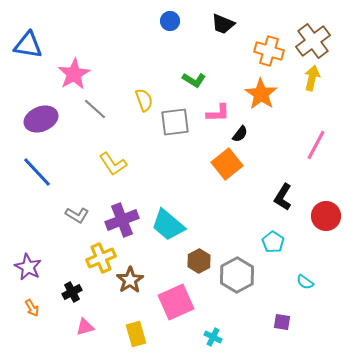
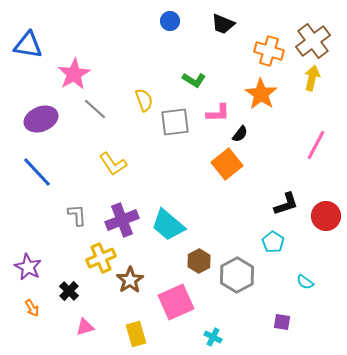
black L-shape: moved 3 px right, 7 px down; rotated 140 degrees counterclockwise
gray L-shape: rotated 125 degrees counterclockwise
black cross: moved 3 px left, 1 px up; rotated 18 degrees counterclockwise
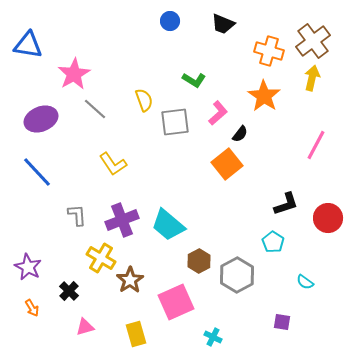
orange star: moved 3 px right, 2 px down
pink L-shape: rotated 40 degrees counterclockwise
red circle: moved 2 px right, 2 px down
yellow cross: rotated 36 degrees counterclockwise
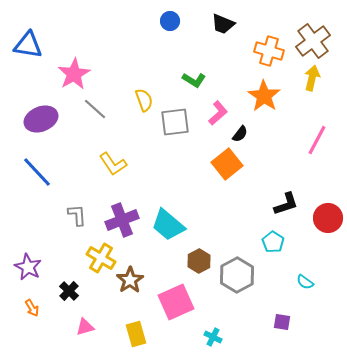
pink line: moved 1 px right, 5 px up
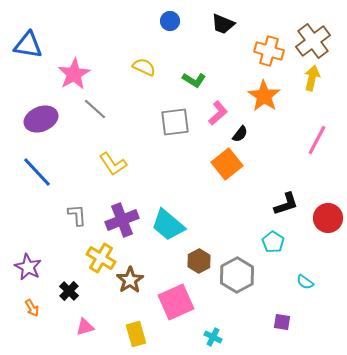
yellow semicircle: moved 33 px up; rotated 45 degrees counterclockwise
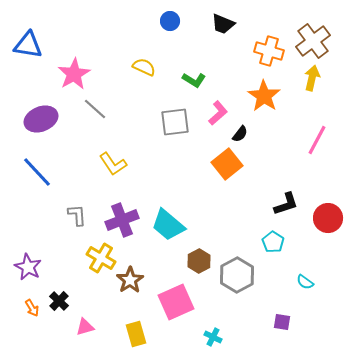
black cross: moved 10 px left, 10 px down
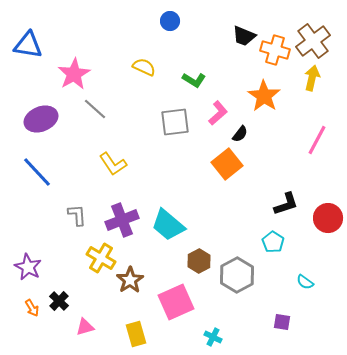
black trapezoid: moved 21 px right, 12 px down
orange cross: moved 6 px right, 1 px up
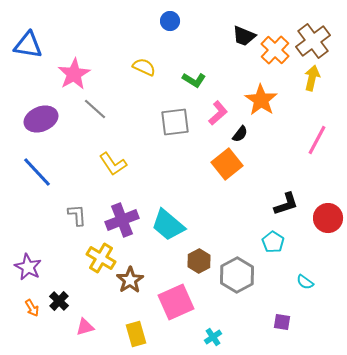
orange cross: rotated 28 degrees clockwise
orange star: moved 3 px left, 4 px down
cyan cross: rotated 30 degrees clockwise
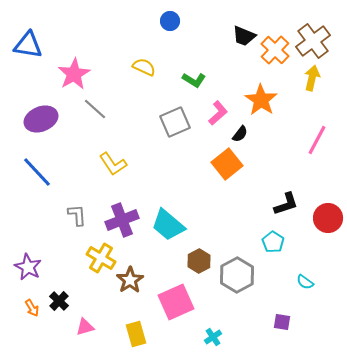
gray square: rotated 16 degrees counterclockwise
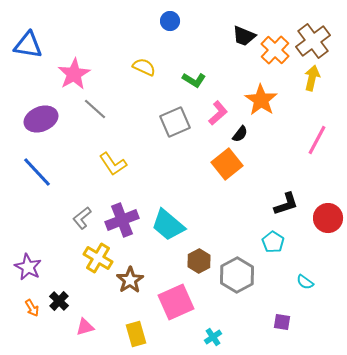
gray L-shape: moved 5 px right, 3 px down; rotated 125 degrees counterclockwise
yellow cross: moved 3 px left
